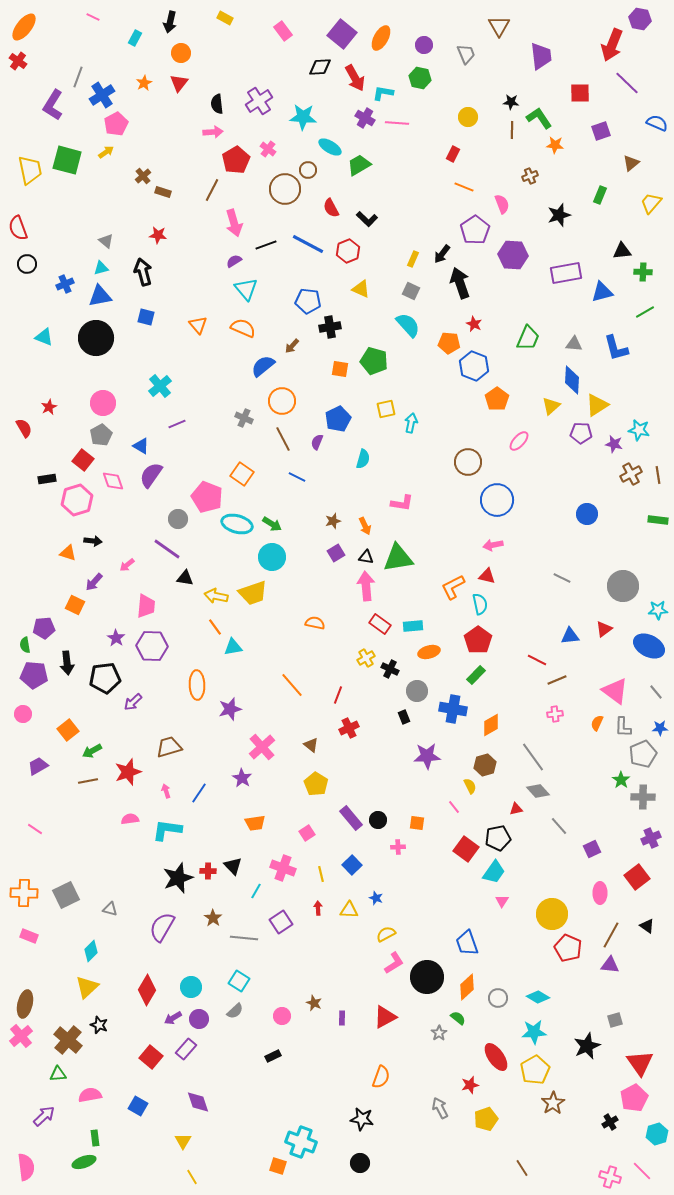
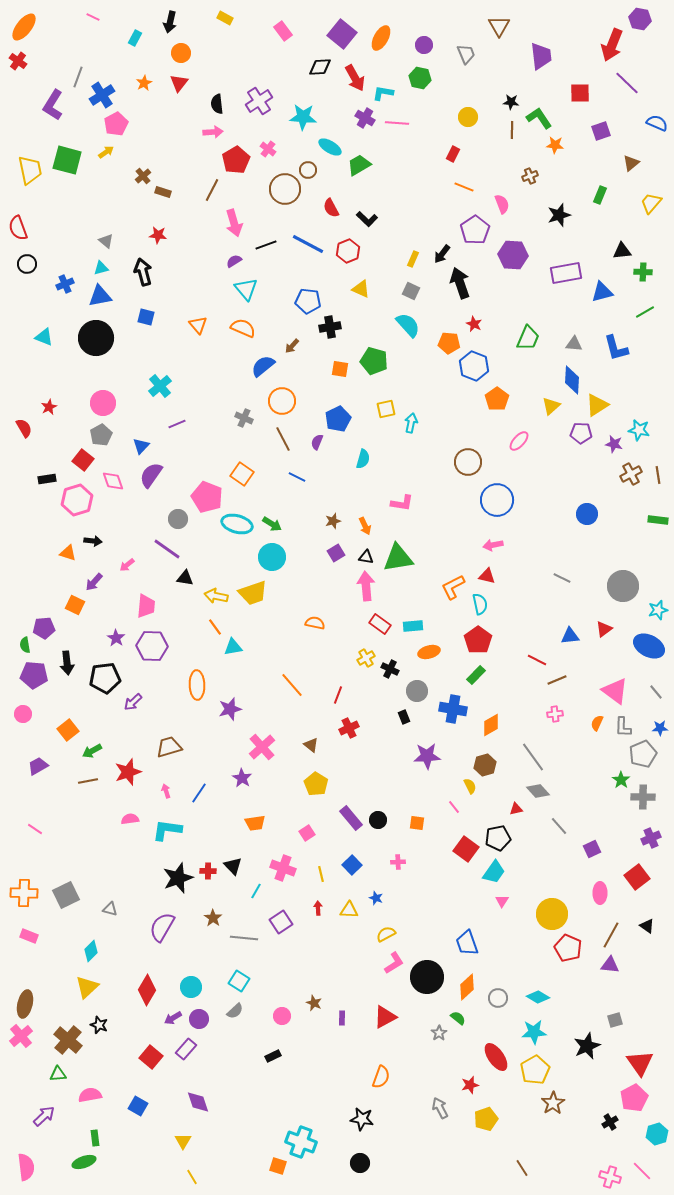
blue triangle at (141, 446): rotated 42 degrees clockwise
cyan star at (658, 610): rotated 12 degrees counterclockwise
pink cross at (398, 847): moved 15 px down
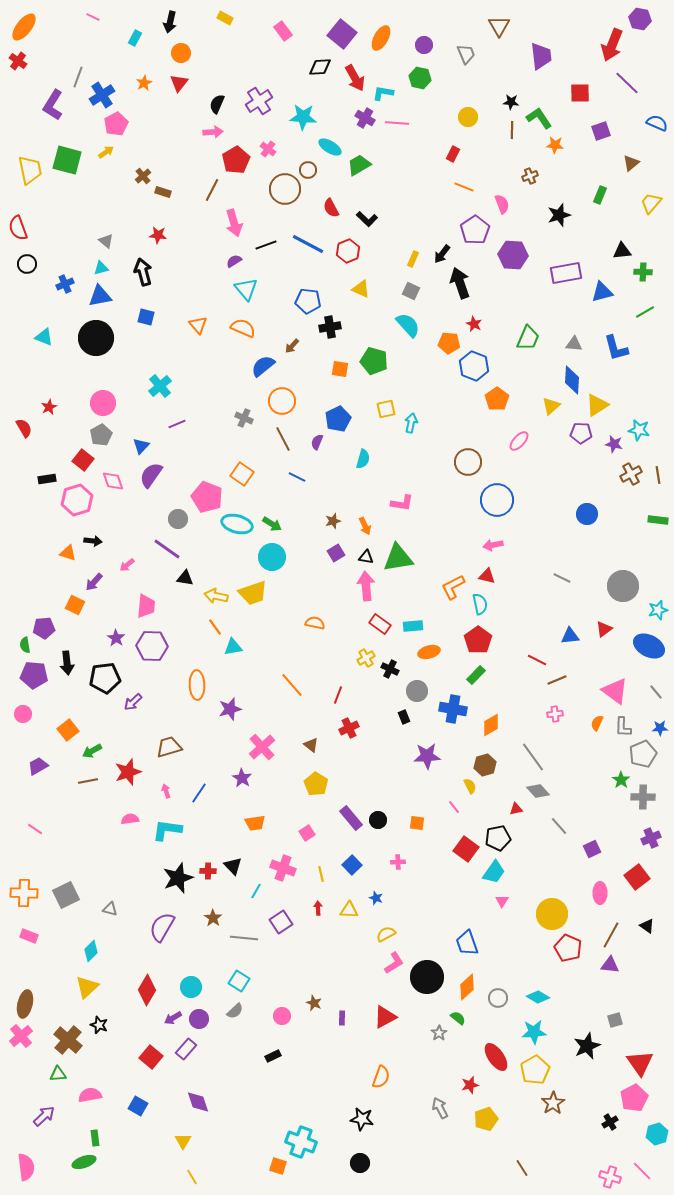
black semicircle at (217, 104): rotated 30 degrees clockwise
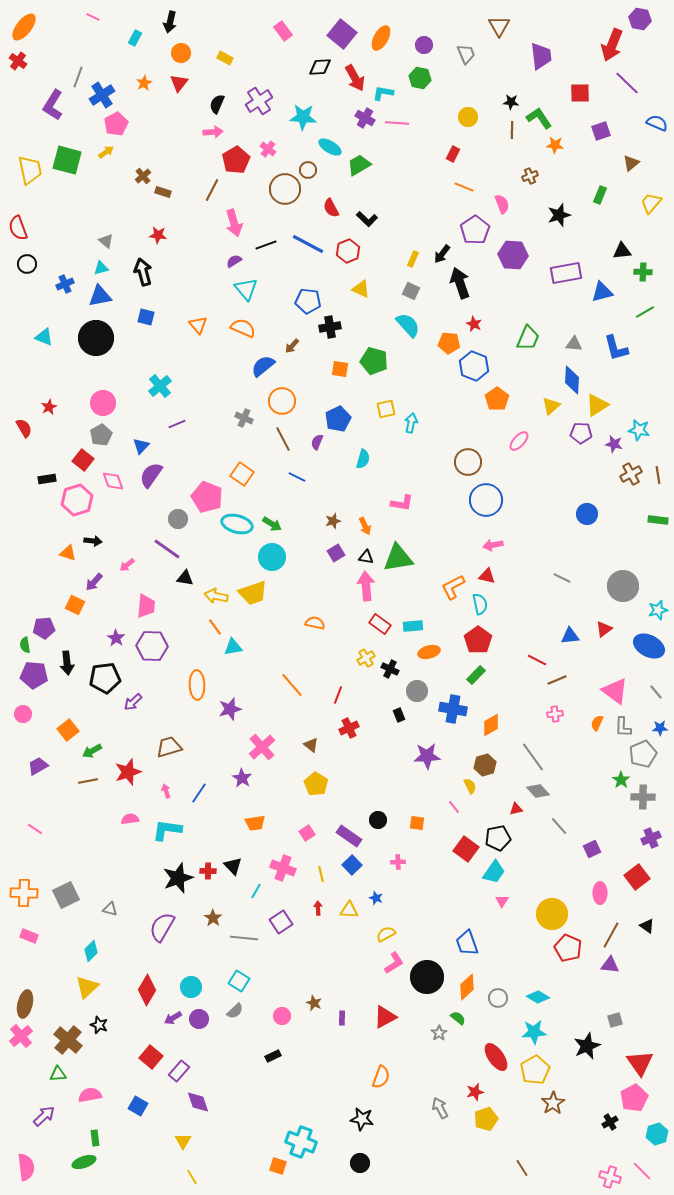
yellow rectangle at (225, 18): moved 40 px down
blue circle at (497, 500): moved 11 px left
black rectangle at (404, 717): moved 5 px left, 2 px up
purple rectangle at (351, 818): moved 2 px left, 18 px down; rotated 15 degrees counterclockwise
purple rectangle at (186, 1049): moved 7 px left, 22 px down
red star at (470, 1085): moved 5 px right, 7 px down
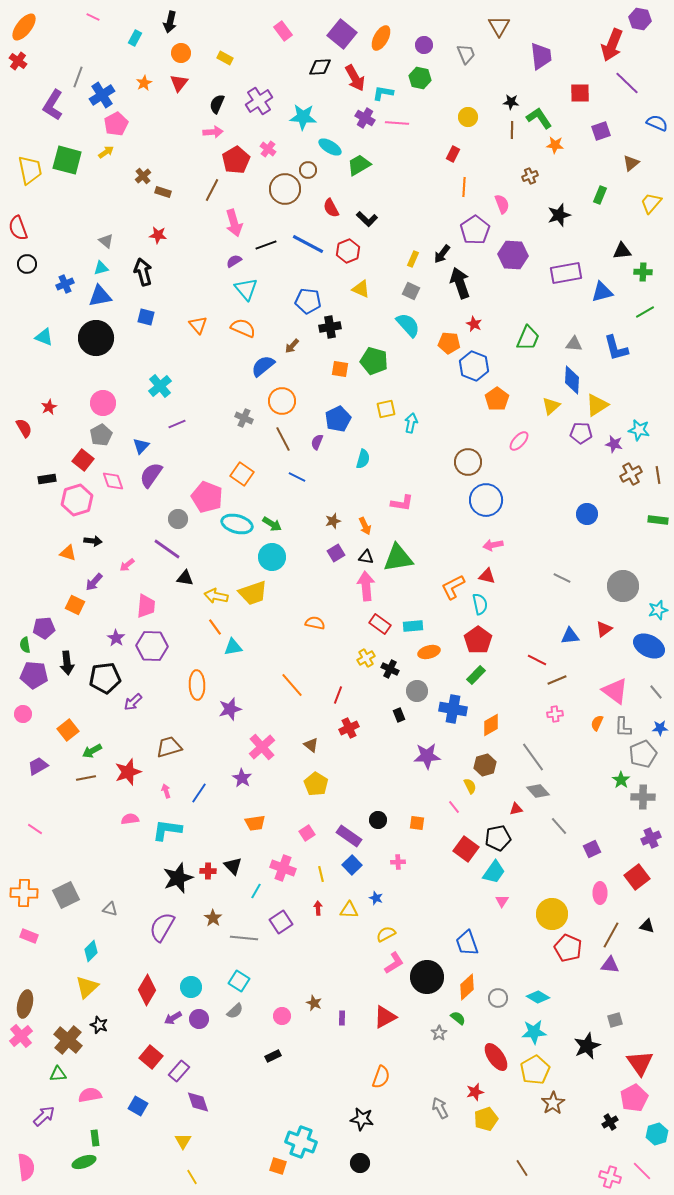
orange line at (464, 187): rotated 72 degrees clockwise
brown line at (88, 781): moved 2 px left, 3 px up
black triangle at (647, 926): rotated 21 degrees counterclockwise
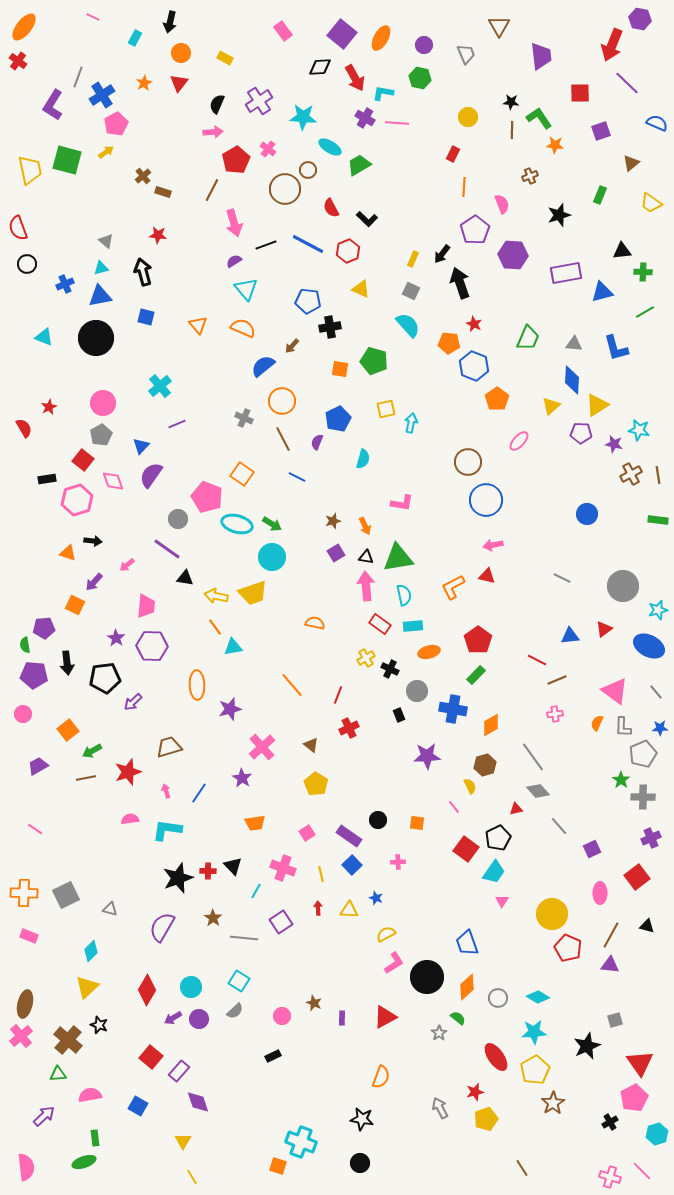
yellow trapezoid at (651, 203): rotated 95 degrees counterclockwise
cyan semicircle at (480, 604): moved 76 px left, 9 px up
black pentagon at (498, 838): rotated 15 degrees counterclockwise
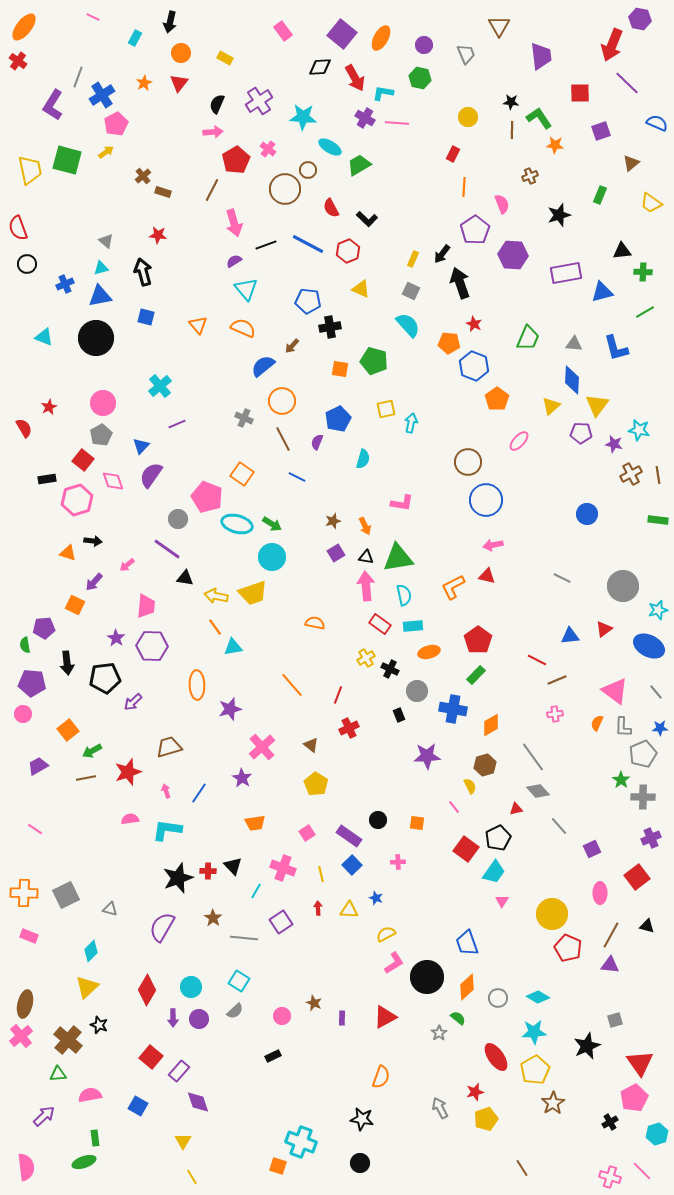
yellow triangle at (597, 405): rotated 20 degrees counterclockwise
purple pentagon at (34, 675): moved 2 px left, 8 px down
purple arrow at (173, 1018): rotated 60 degrees counterclockwise
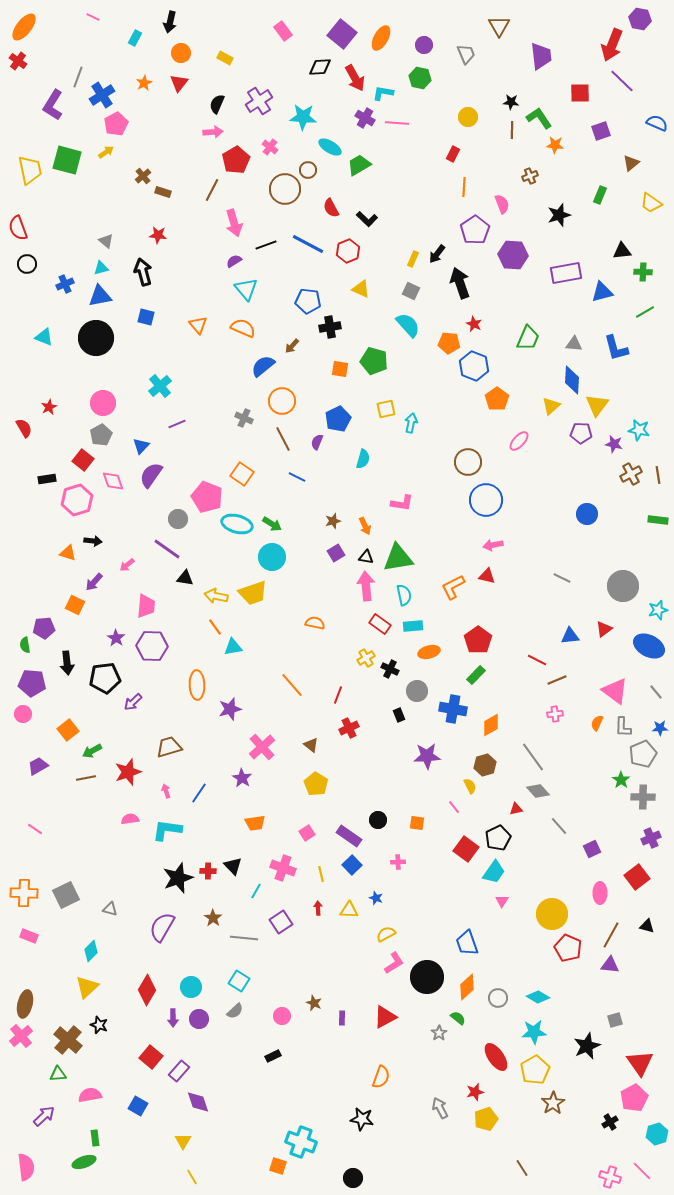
purple line at (627, 83): moved 5 px left, 2 px up
pink cross at (268, 149): moved 2 px right, 2 px up
black arrow at (442, 254): moved 5 px left
black circle at (360, 1163): moved 7 px left, 15 px down
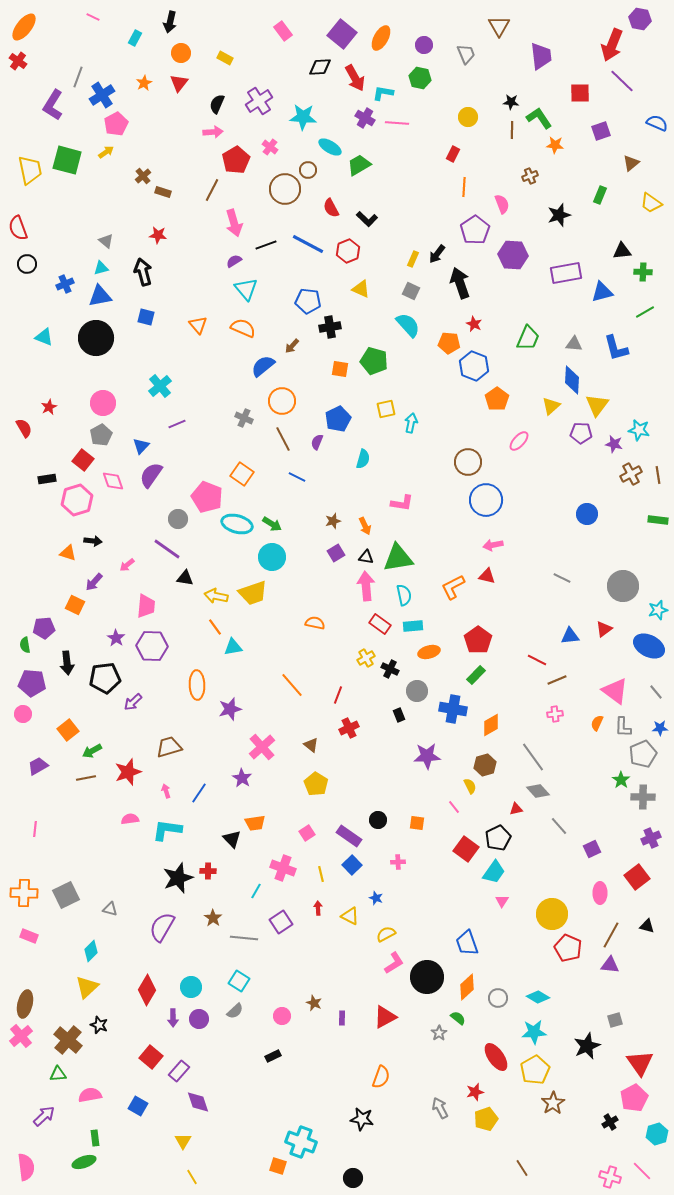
pink line at (35, 829): rotated 63 degrees clockwise
black triangle at (233, 866): moved 1 px left, 27 px up
yellow triangle at (349, 910): moved 1 px right, 6 px down; rotated 24 degrees clockwise
